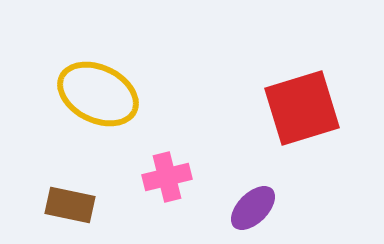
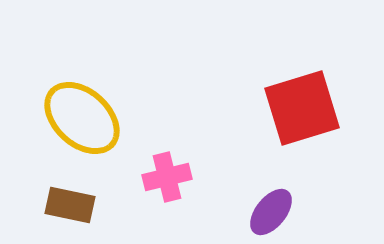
yellow ellipse: moved 16 px left, 24 px down; rotated 16 degrees clockwise
purple ellipse: moved 18 px right, 4 px down; rotated 6 degrees counterclockwise
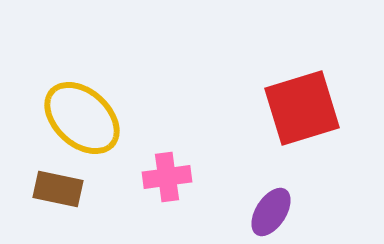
pink cross: rotated 6 degrees clockwise
brown rectangle: moved 12 px left, 16 px up
purple ellipse: rotated 6 degrees counterclockwise
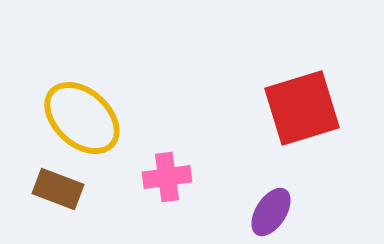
brown rectangle: rotated 9 degrees clockwise
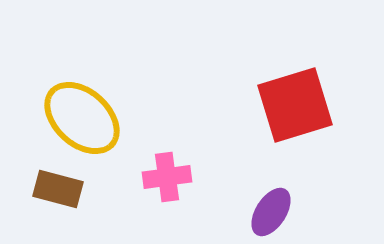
red square: moved 7 px left, 3 px up
brown rectangle: rotated 6 degrees counterclockwise
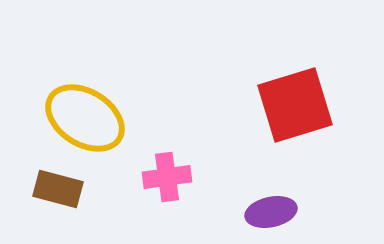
yellow ellipse: moved 3 px right; rotated 10 degrees counterclockwise
purple ellipse: rotated 45 degrees clockwise
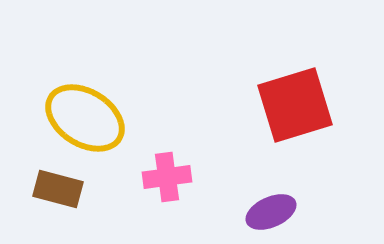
purple ellipse: rotated 12 degrees counterclockwise
